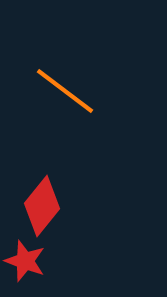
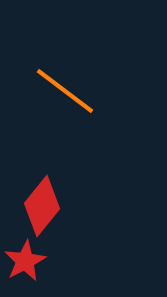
red star: rotated 24 degrees clockwise
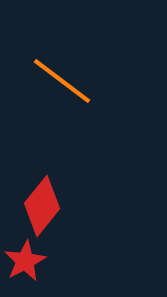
orange line: moved 3 px left, 10 px up
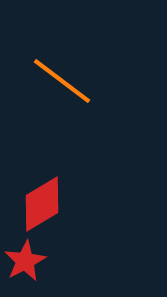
red diamond: moved 2 px up; rotated 20 degrees clockwise
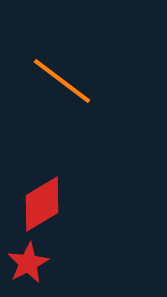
red star: moved 3 px right, 2 px down
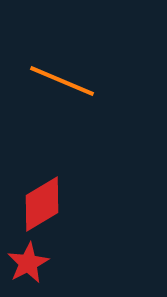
orange line: rotated 14 degrees counterclockwise
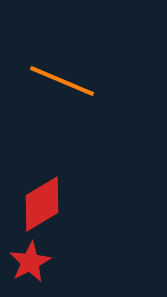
red star: moved 2 px right, 1 px up
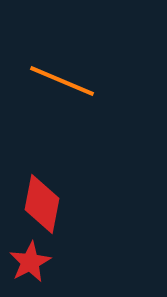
red diamond: rotated 48 degrees counterclockwise
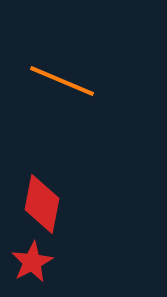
red star: moved 2 px right
